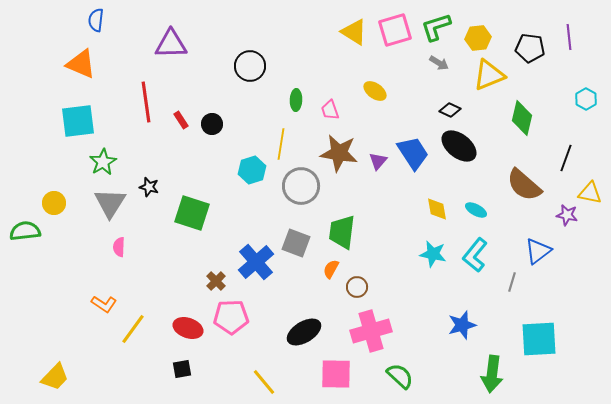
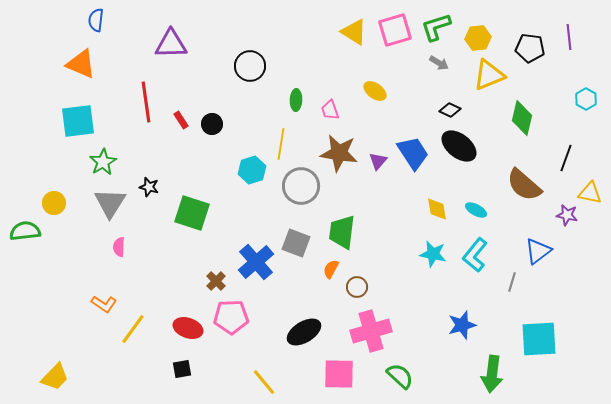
pink square at (336, 374): moved 3 px right
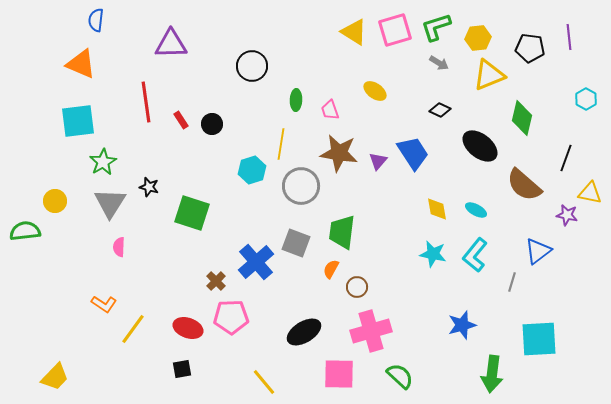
black circle at (250, 66): moved 2 px right
black diamond at (450, 110): moved 10 px left
black ellipse at (459, 146): moved 21 px right
yellow circle at (54, 203): moved 1 px right, 2 px up
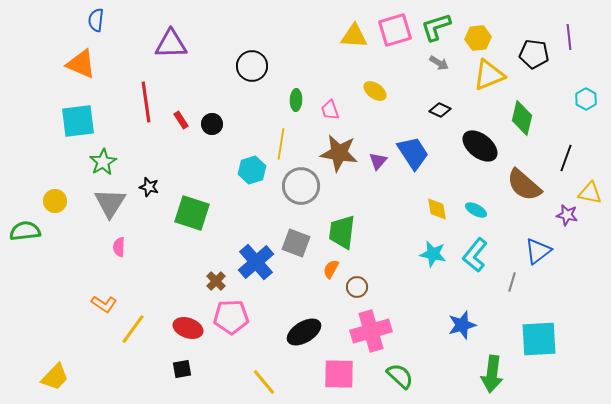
yellow triangle at (354, 32): moved 4 px down; rotated 28 degrees counterclockwise
black pentagon at (530, 48): moved 4 px right, 6 px down
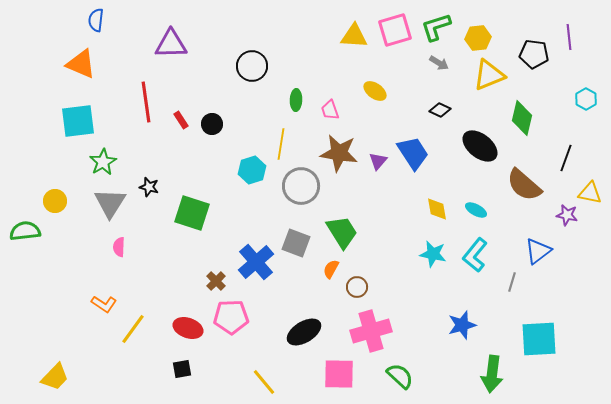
green trapezoid at (342, 232): rotated 141 degrees clockwise
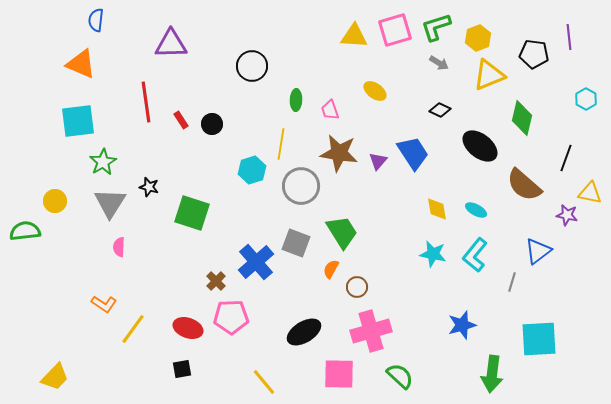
yellow hexagon at (478, 38): rotated 15 degrees counterclockwise
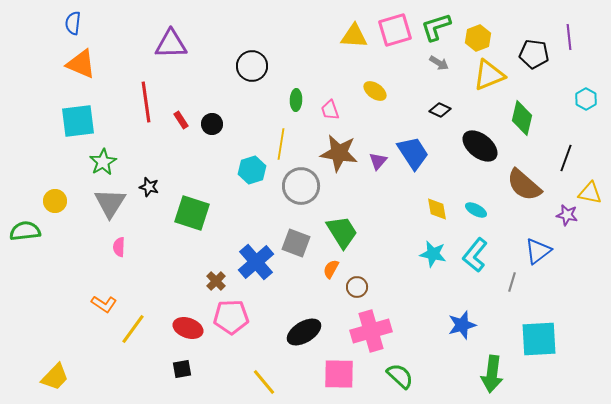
blue semicircle at (96, 20): moved 23 px left, 3 px down
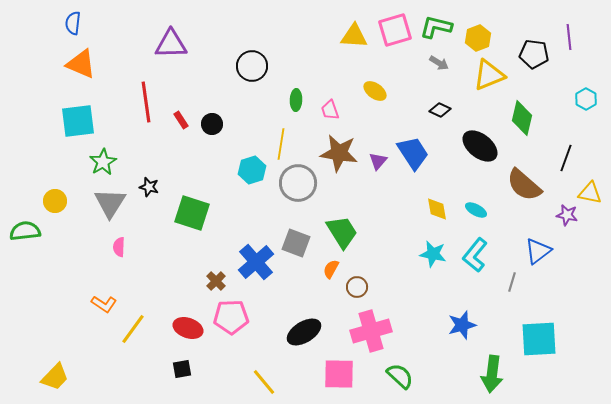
green L-shape at (436, 27): rotated 32 degrees clockwise
gray circle at (301, 186): moved 3 px left, 3 px up
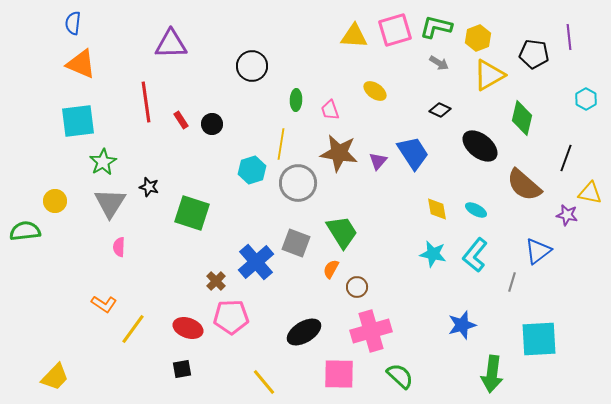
yellow triangle at (489, 75): rotated 8 degrees counterclockwise
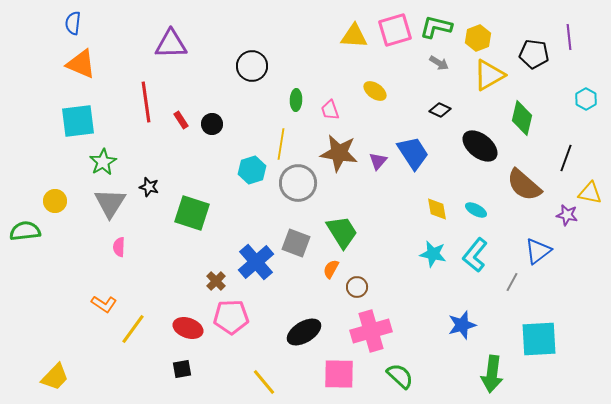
gray line at (512, 282): rotated 12 degrees clockwise
